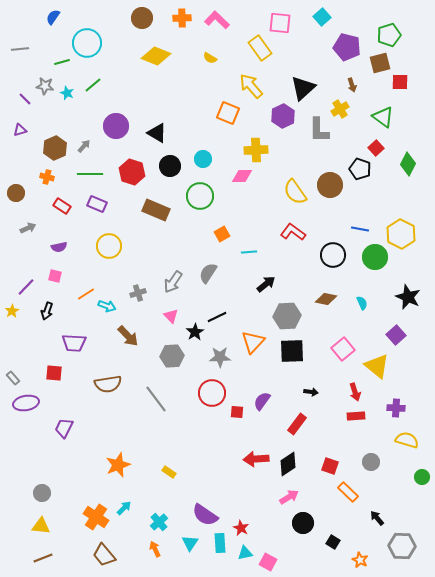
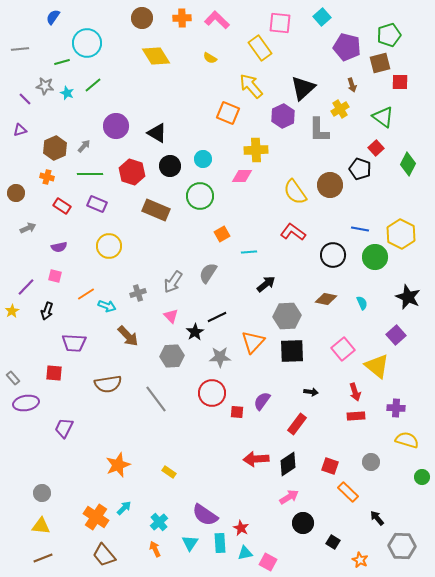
yellow diamond at (156, 56): rotated 36 degrees clockwise
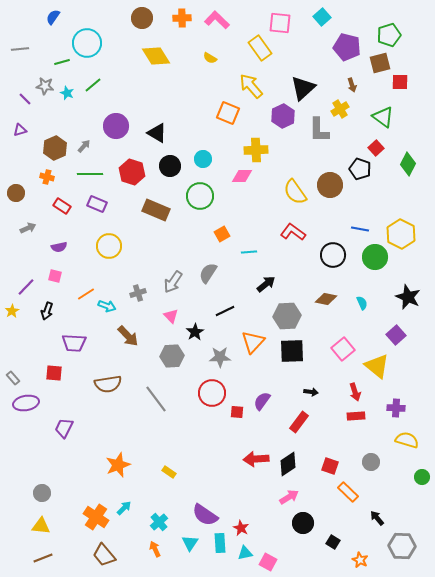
black line at (217, 317): moved 8 px right, 6 px up
red rectangle at (297, 424): moved 2 px right, 2 px up
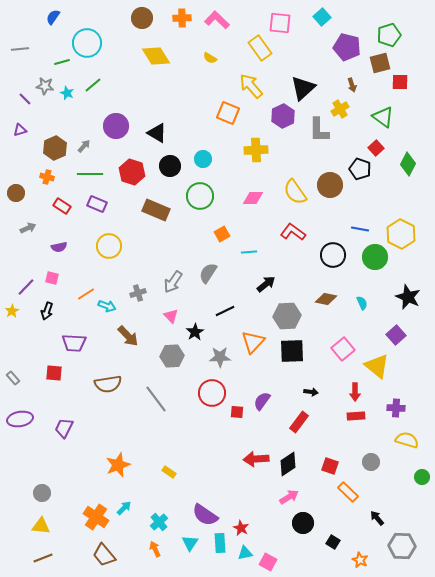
pink diamond at (242, 176): moved 11 px right, 22 px down
pink square at (55, 276): moved 3 px left, 2 px down
red arrow at (355, 392): rotated 18 degrees clockwise
purple ellipse at (26, 403): moved 6 px left, 16 px down
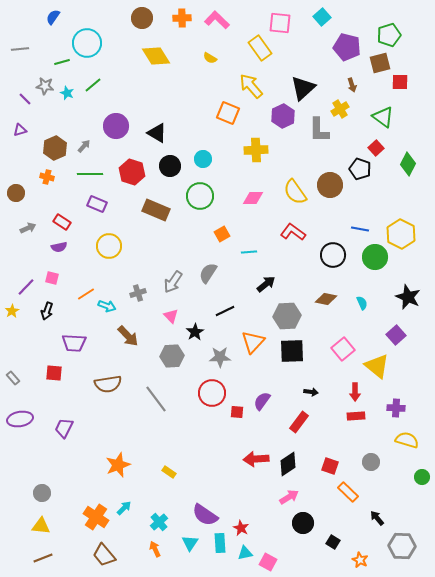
red rectangle at (62, 206): moved 16 px down
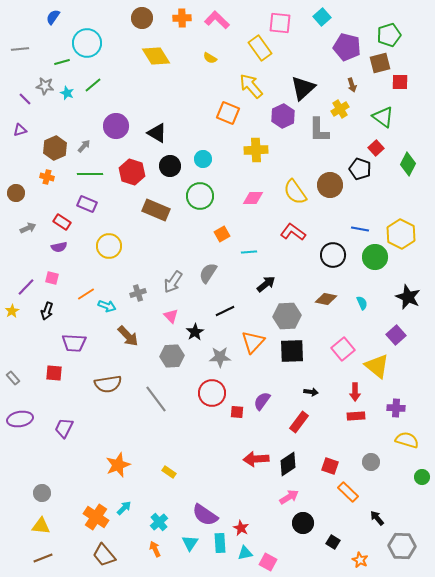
purple rectangle at (97, 204): moved 10 px left
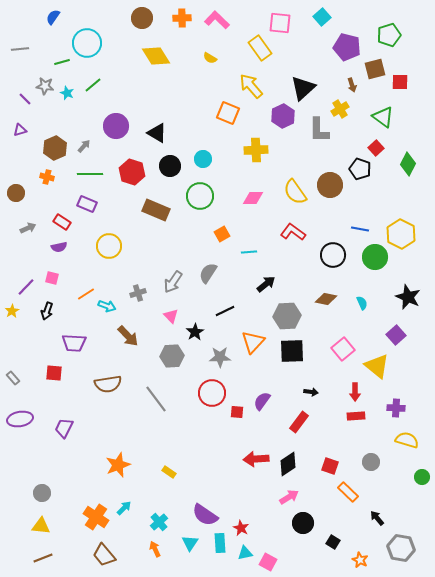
brown square at (380, 63): moved 5 px left, 6 px down
gray hexagon at (402, 546): moved 1 px left, 2 px down; rotated 8 degrees clockwise
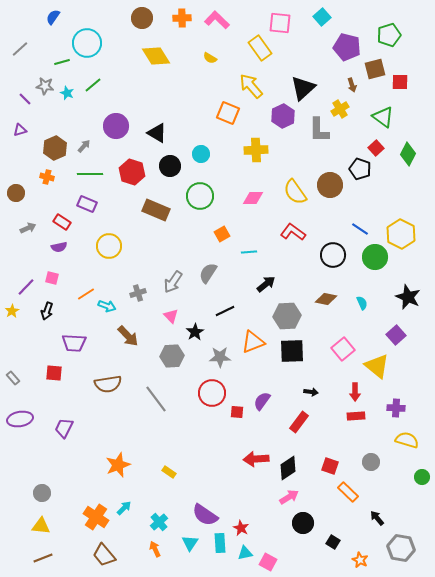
gray line at (20, 49): rotated 36 degrees counterclockwise
cyan circle at (203, 159): moved 2 px left, 5 px up
green diamond at (408, 164): moved 10 px up
blue line at (360, 229): rotated 24 degrees clockwise
orange triangle at (253, 342): rotated 25 degrees clockwise
black diamond at (288, 464): moved 4 px down
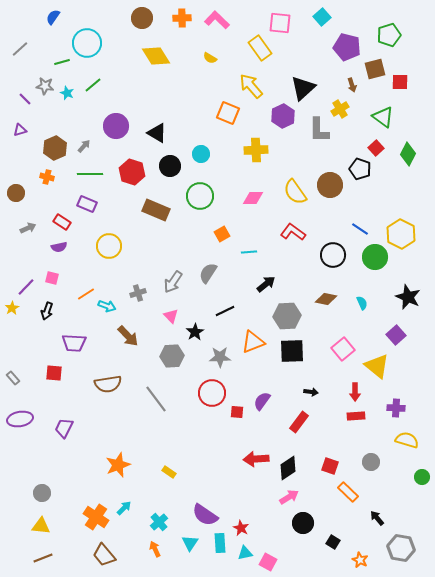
yellow star at (12, 311): moved 3 px up
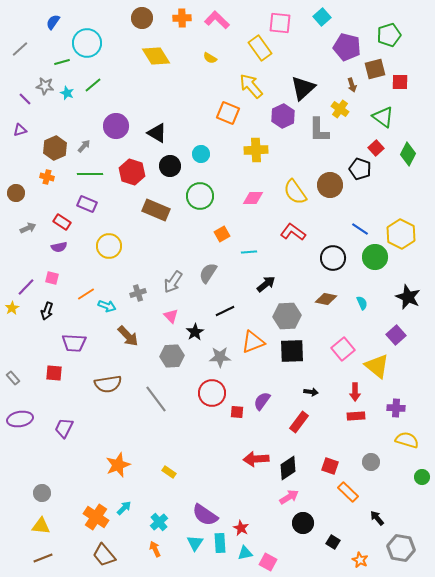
blue semicircle at (53, 17): moved 5 px down
yellow cross at (340, 109): rotated 24 degrees counterclockwise
black circle at (333, 255): moved 3 px down
cyan triangle at (190, 543): moved 5 px right
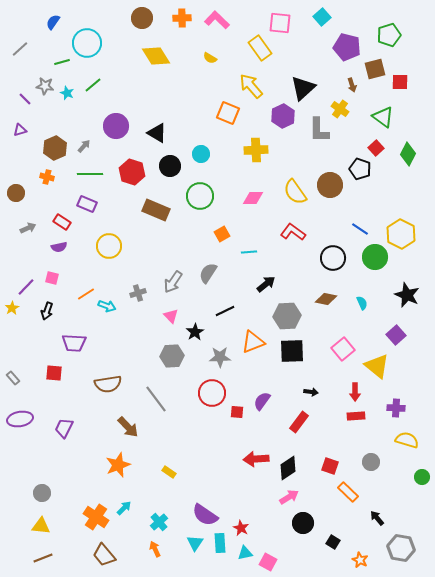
black star at (408, 297): moved 1 px left, 2 px up
brown arrow at (128, 336): moved 91 px down
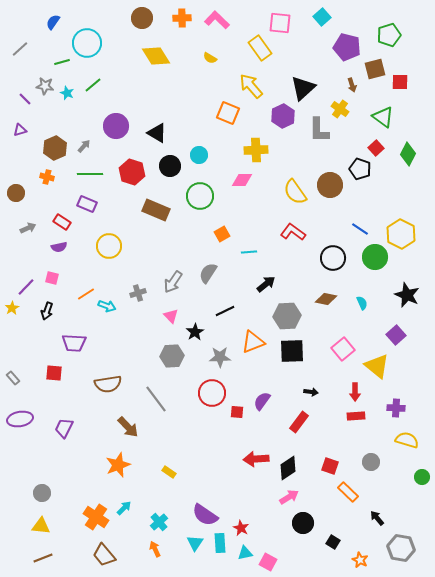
cyan circle at (201, 154): moved 2 px left, 1 px down
pink diamond at (253, 198): moved 11 px left, 18 px up
